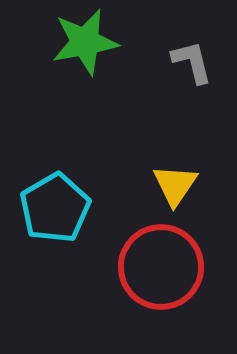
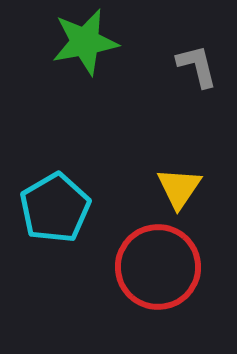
gray L-shape: moved 5 px right, 4 px down
yellow triangle: moved 4 px right, 3 px down
red circle: moved 3 px left
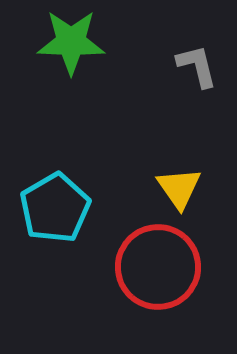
green star: moved 14 px left; rotated 12 degrees clockwise
yellow triangle: rotated 9 degrees counterclockwise
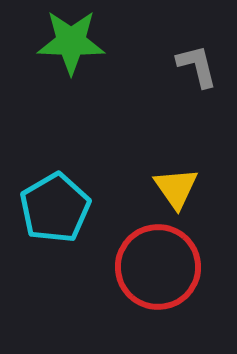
yellow triangle: moved 3 px left
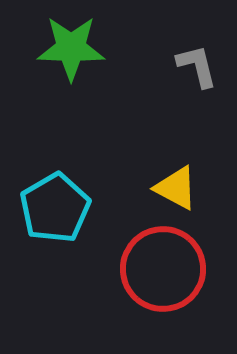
green star: moved 6 px down
yellow triangle: rotated 27 degrees counterclockwise
red circle: moved 5 px right, 2 px down
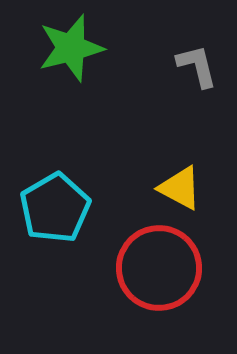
green star: rotated 16 degrees counterclockwise
yellow triangle: moved 4 px right
red circle: moved 4 px left, 1 px up
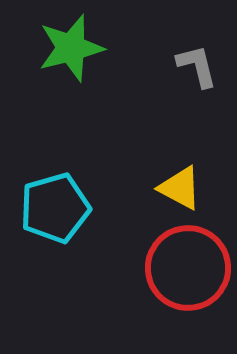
cyan pentagon: rotated 14 degrees clockwise
red circle: moved 29 px right
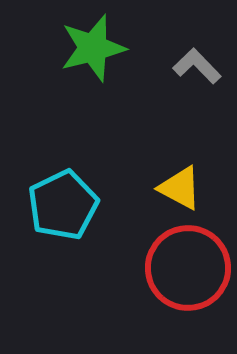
green star: moved 22 px right
gray L-shape: rotated 30 degrees counterclockwise
cyan pentagon: moved 8 px right, 3 px up; rotated 10 degrees counterclockwise
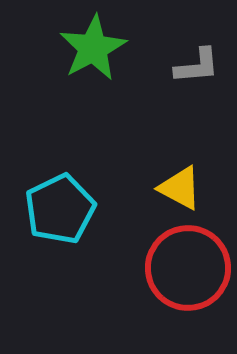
green star: rotated 14 degrees counterclockwise
gray L-shape: rotated 129 degrees clockwise
cyan pentagon: moved 3 px left, 4 px down
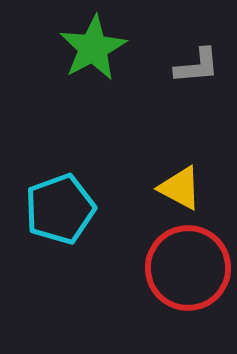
cyan pentagon: rotated 6 degrees clockwise
